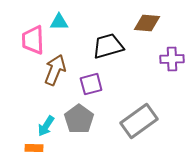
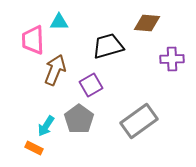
purple square: moved 1 px down; rotated 15 degrees counterclockwise
orange rectangle: rotated 24 degrees clockwise
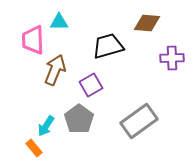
purple cross: moved 1 px up
orange rectangle: rotated 24 degrees clockwise
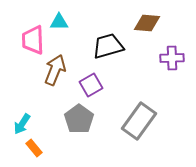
gray rectangle: rotated 18 degrees counterclockwise
cyan arrow: moved 24 px left, 2 px up
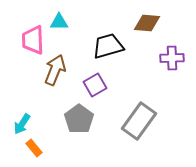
purple square: moved 4 px right
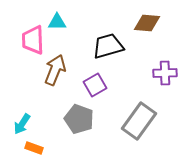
cyan triangle: moved 2 px left
purple cross: moved 7 px left, 15 px down
gray pentagon: rotated 16 degrees counterclockwise
orange rectangle: rotated 30 degrees counterclockwise
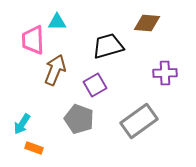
gray rectangle: rotated 18 degrees clockwise
